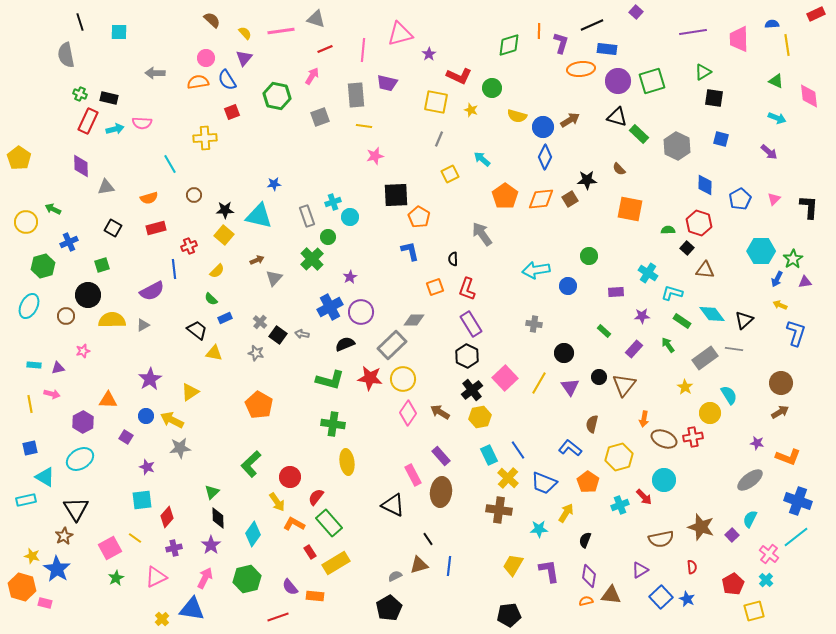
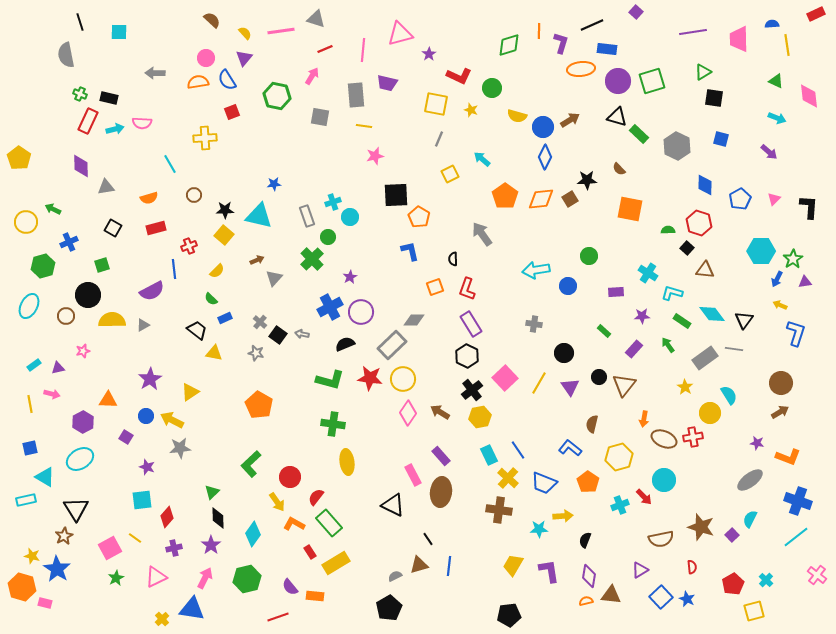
yellow square at (436, 102): moved 2 px down
gray square at (320, 117): rotated 30 degrees clockwise
black triangle at (744, 320): rotated 12 degrees counterclockwise
cyan rectangle at (34, 365): rotated 40 degrees counterclockwise
yellow arrow at (566, 513): moved 3 px left, 3 px down; rotated 54 degrees clockwise
pink cross at (769, 554): moved 48 px right, 21 px down
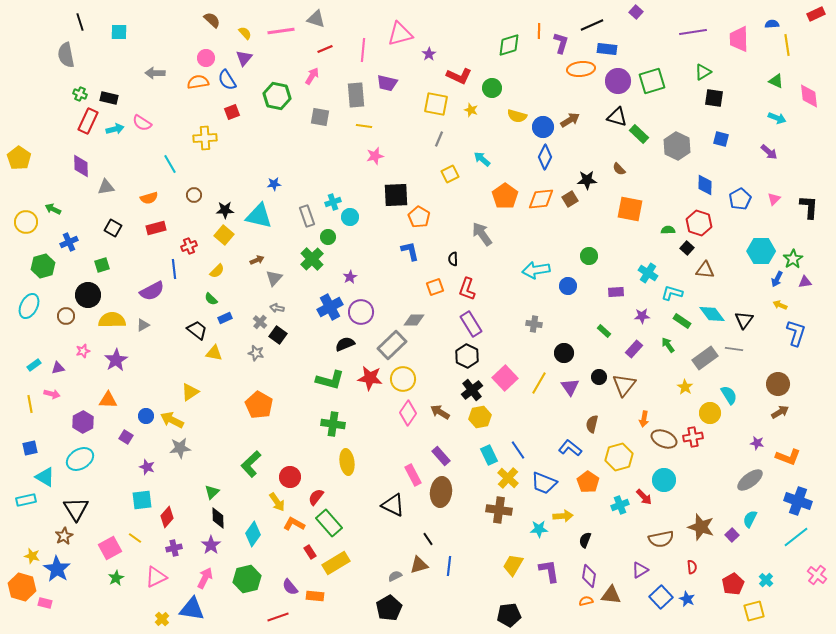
pink semicircle at (142, 123): rotated 30 degrees clockwise
gray arrow at (302, 334): moved 25 px left, 26 px up
purple star at (150, 379): moved 34 px left, 19 px up
brown circle at (781, 383): moved 3 px left, 1 px down
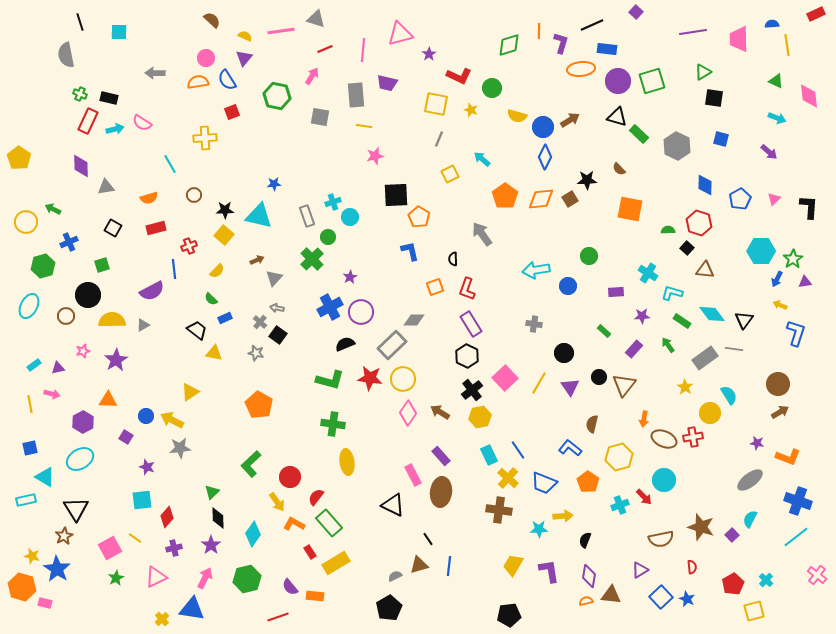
yellow semicircle at (245, 33): moved 3 px down; rotated 24 degrees counterclockwise
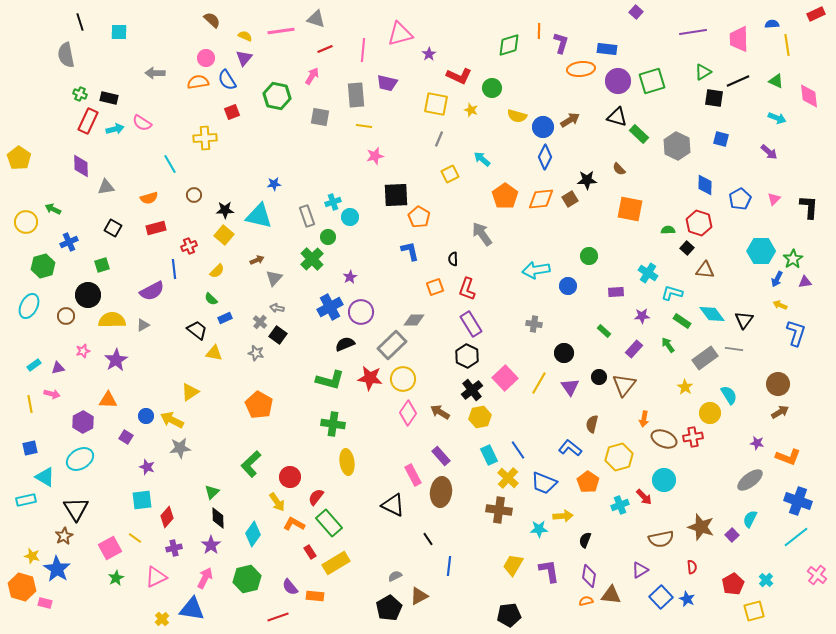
black line at (592, 25): moved 146 px right, 56 px down
brown triangle at (419, 565): moved 31 px down; rotated 12 degrees counterclockwise
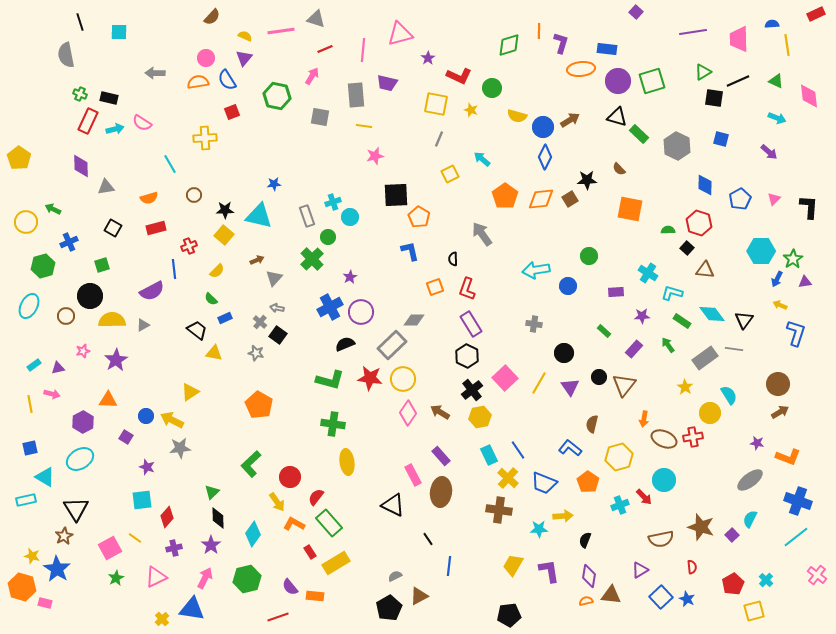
brown semicircle at (212, 20): moved 3 px up; rotated 90 degrees clockwise
purple star at (429, 54): moved 1 px left, 4 px down
black circle at (88, 295): moved 2 px right, 1 px down
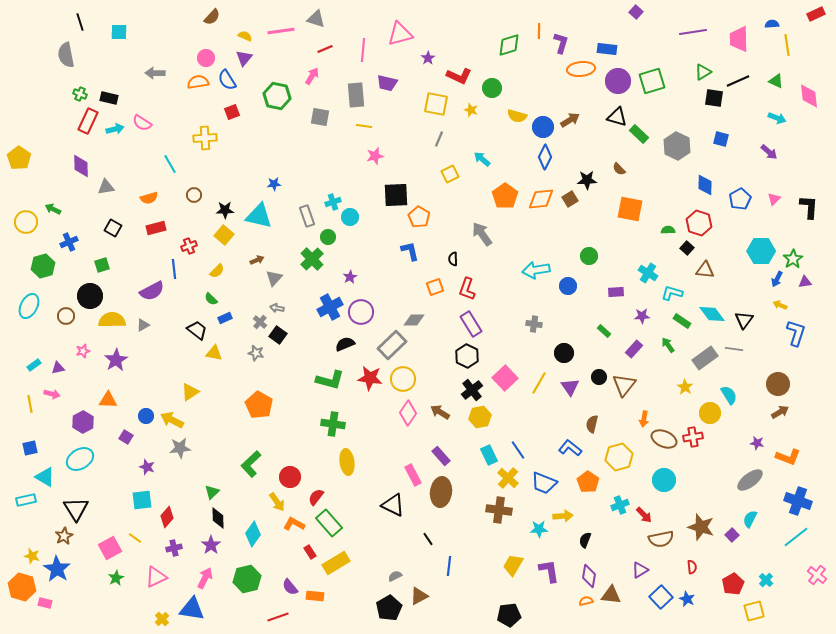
red arrow at (644, 497): moved 18 px down
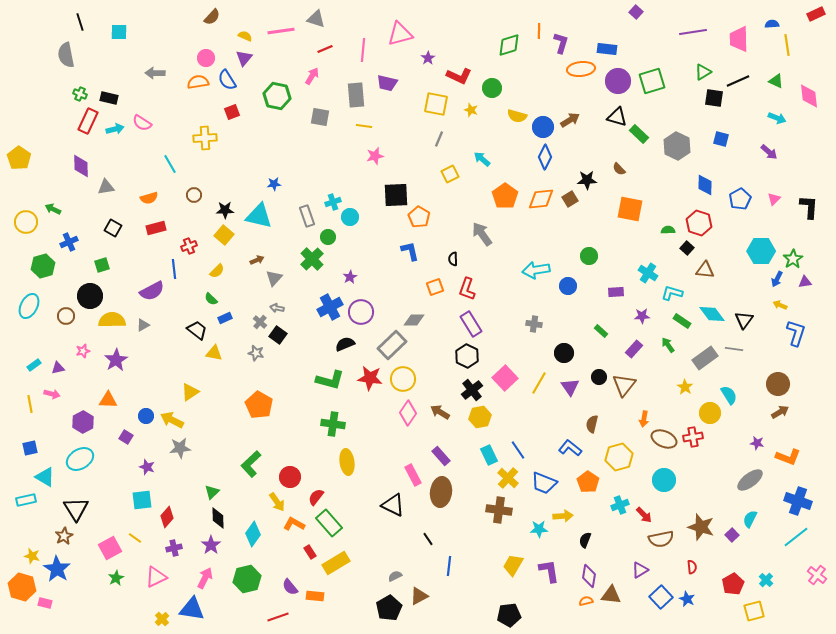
green rectangle at (604, 331): moved 3 px left
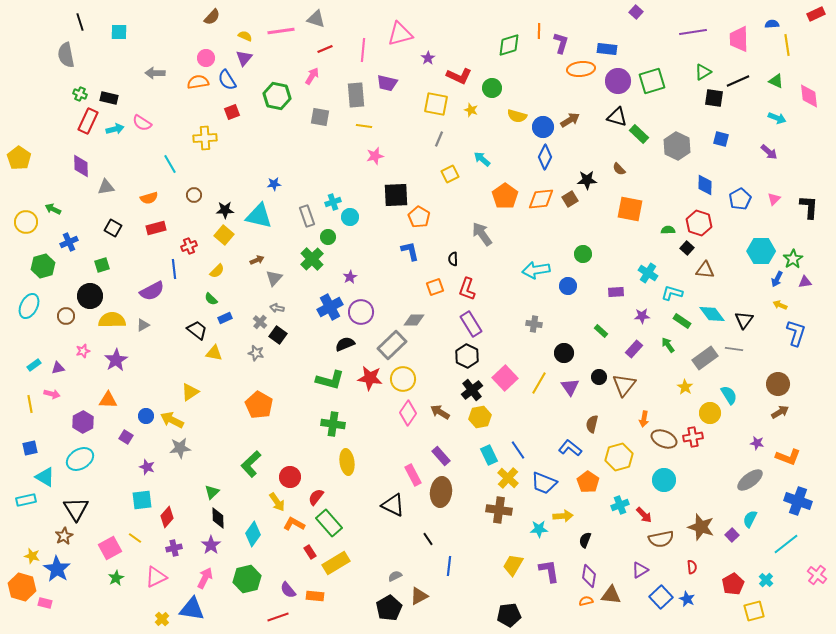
green circle at (589, 256): moved 6 px left, 2 px up
cyan line at (796, 537): moved 10 px left, 7 px down
purple semicircle at (290, 587): moved 2 px left, 3 px down
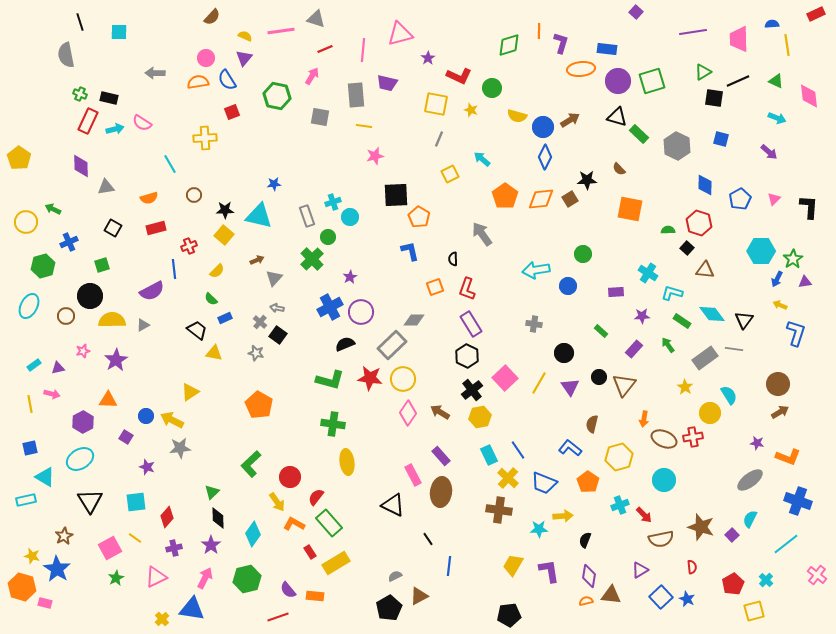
cyan square at (142, 500): moved 6 px left, 2 px down
black triangle at (76, 509): moved 14 px right, 8 px up
